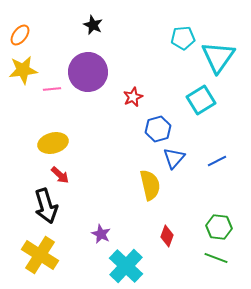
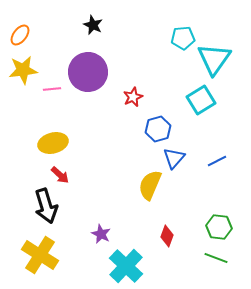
cyan triangle: moved 4 px left, 2 px down
yellow semicircle: rotated 144 degrees counterclockwise
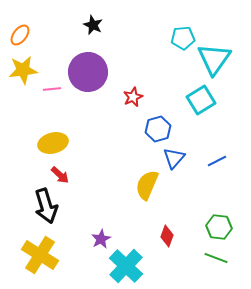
yellow semicircle: moved 3 px left
purple star: moved 5 px down; rotated 18 degrees clockwise
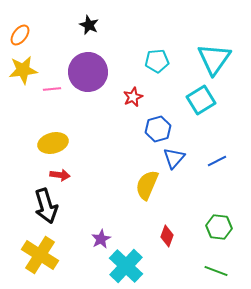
black star: moved 4 px left
cyan pentagon: moved 26 px left, 23 px down
red arrow: rotated 36 degrees counterclockwise
green line: moved 13 px down
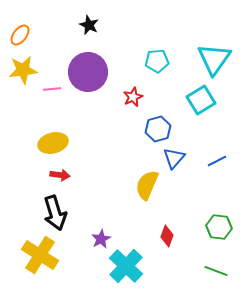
black arrow: moved 9 px right, 7 px down
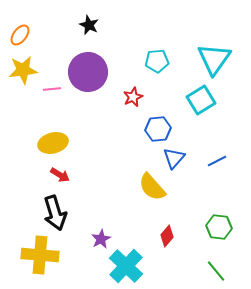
blue hexagon: rotated 10 degrees clockwise
red arrow: rotated 24 degrees clockwise
yellow semicircle: moved 5 px right, 2 px down; rotated 64 degrees counterclockwise
red diamond: rotated 20 degrees clockwise
yellow cross: rotated 27 degrees counterclockwise
green line: rotated 30 degrees clockwise
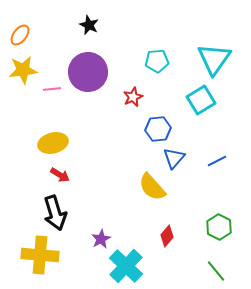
green hexagon: rotated 20 degrees clockwise
